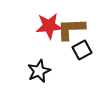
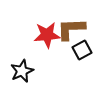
red star: moved 2 px left, 9 px down
black star: moved 17 px left
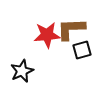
black square: rotated 12 degrees clockwise
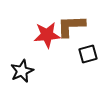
brown L-shape: moved 3 px up
black square: moved 6 px right, 4 px down
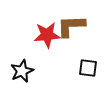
black square: moved 14 px down; rotated 24 degrees clockwise
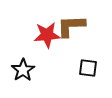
black star: moved 1 px right, 1 px up; rotated 10 degrees counterclockwise
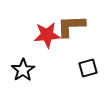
black square: rotated 24 degrees counterclockwise
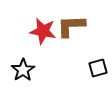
red star: moved 4 px left, 4 px up; rotated 16 degrees clockwise
black square: moved 10 px right
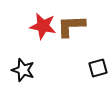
red star: moved 5 px up
black star: rotated 20 degrees counterclockwise
